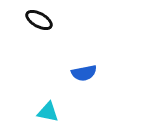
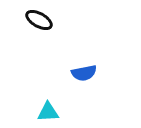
cyan triangle: rotated 15 degrees counterclockwise
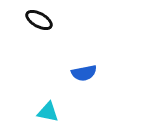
cyan triangle: rotated 15 degrees clockwise
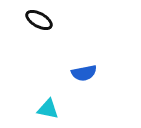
cyan triangle: moved 3 px up
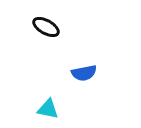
black ellipse: moved 7 px right, 7 px down
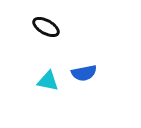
cyan triangle: moved 28 px up
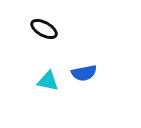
black ellipse: moved 2 px left, 2 px down
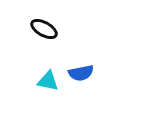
blue semicircle: moved 3 px left
